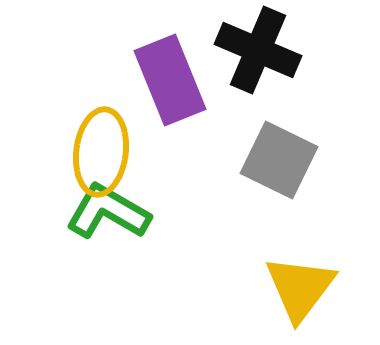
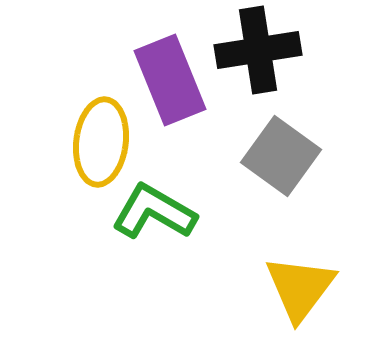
black cross: rotated 32 degrees counterclockwise
yellow ellipse: moved 10 px up
gray square: moved 2 px right, 4 px up; rotated 10 degrees clockwise
green L-shape: moved 46 px right
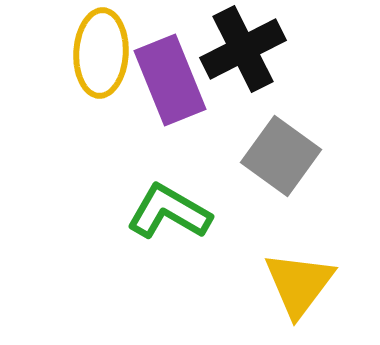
black cross: moved 15 px left, 1 px up; rotated 18 degrees counterclockwise
yellow ellipse: moved 89 px up; rotated 4 degrees counterclockwise
green L-shape: moved 15 px right
yellow triangle: moved 1 px left, 4 px up
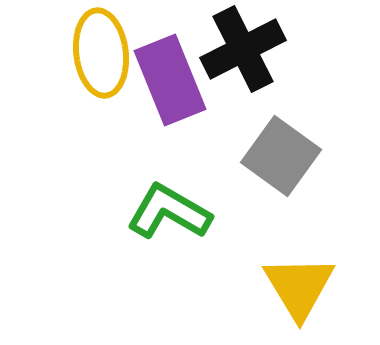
yellow ellipse: rotated 10 degrees counterclockwise
yellow triangle: moved 3 px down; rotated 8 degrees counterclockwise
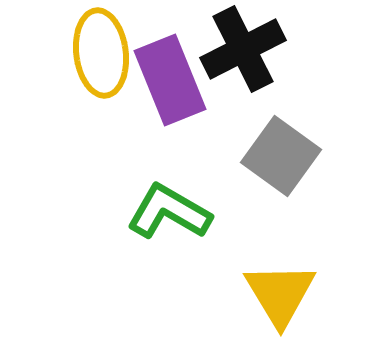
yellow triangle: moved 19 px left, 7 px down
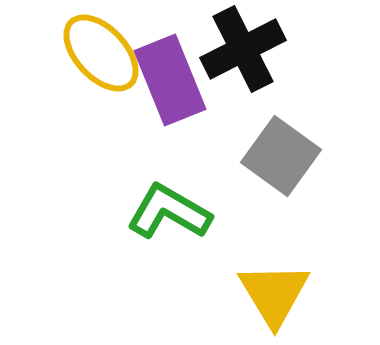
yellow ellipse: rotated 36 degrees counterclockwise
yellow triangle: moved 6 px left
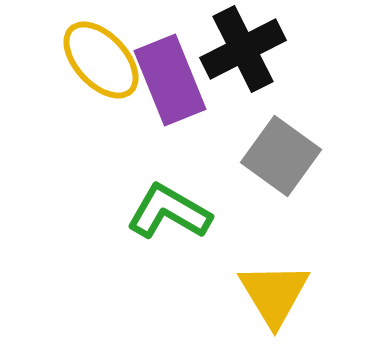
yellow ellipse: moved 7 px down
